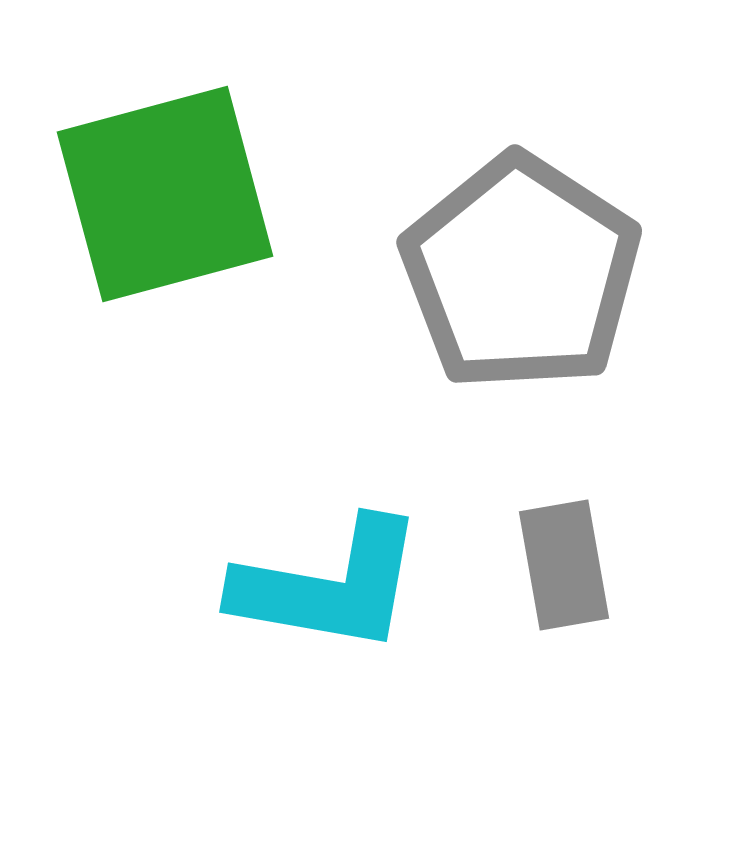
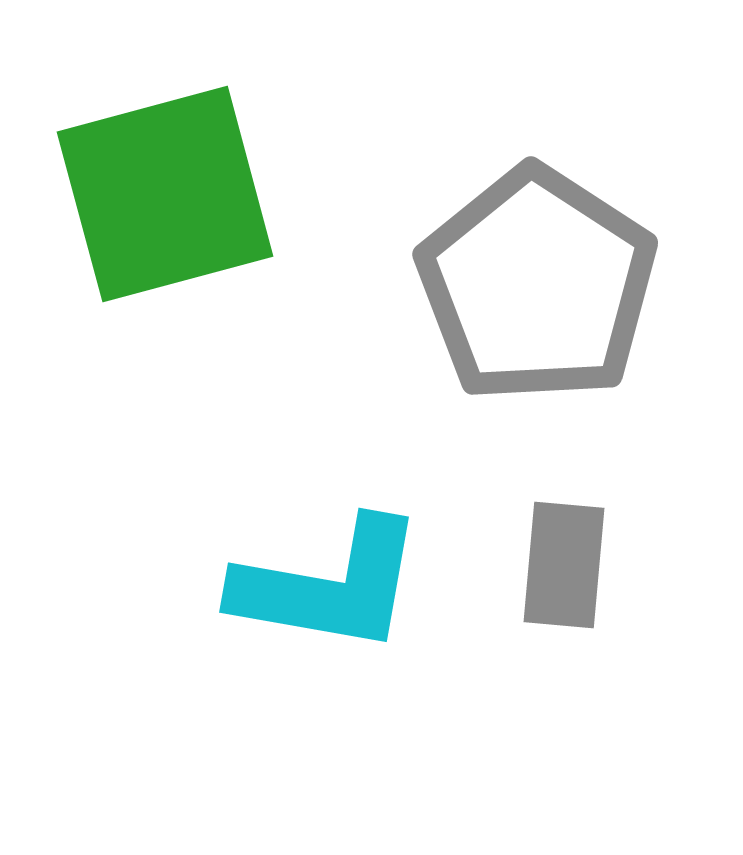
gray pentagon: moved 16 px right, 12 px down
gray rectangle: rotated 15 degrees clockwise
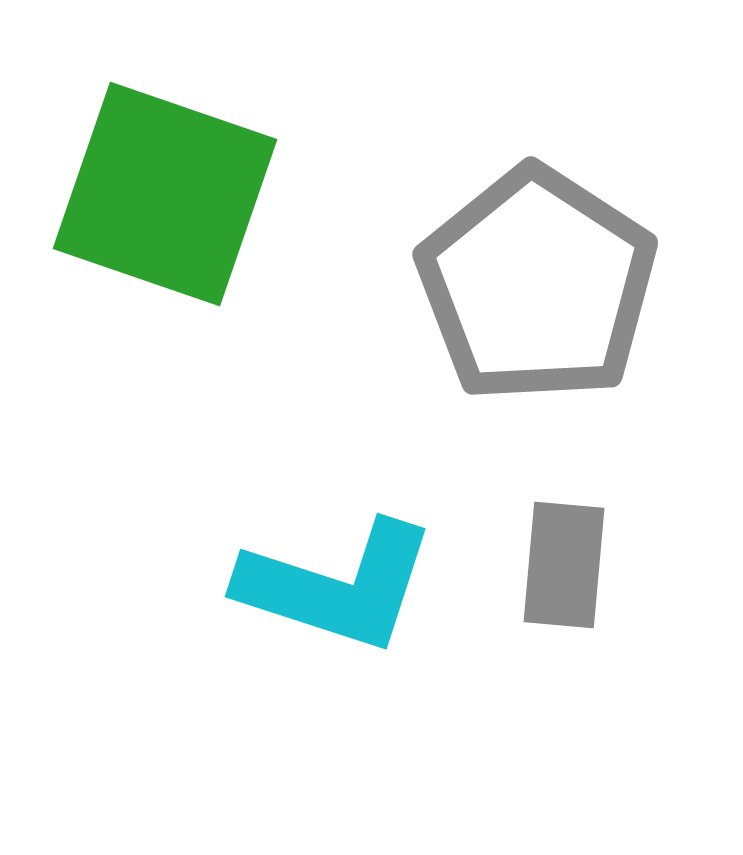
green square: rotated 34 degrees clockwise
cyan L-shape: moved 8 px right; rotated 8 degrees clockwise
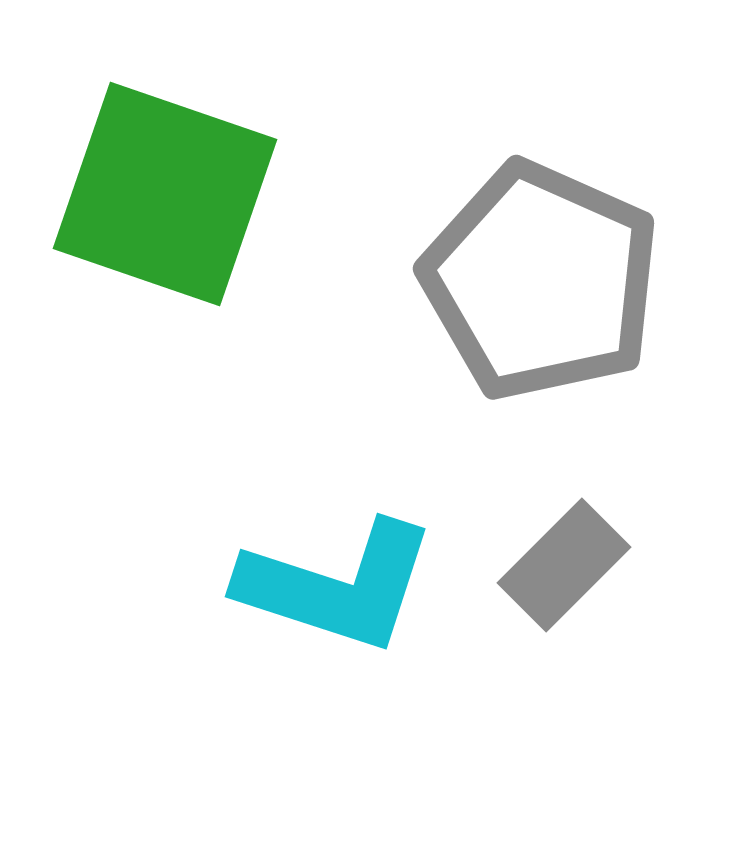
gray pentagon: moved 4 px right, 4 px up; rotated 9 degrees counterclockwise
gray rectangle: rotated 40 degrees clockwise
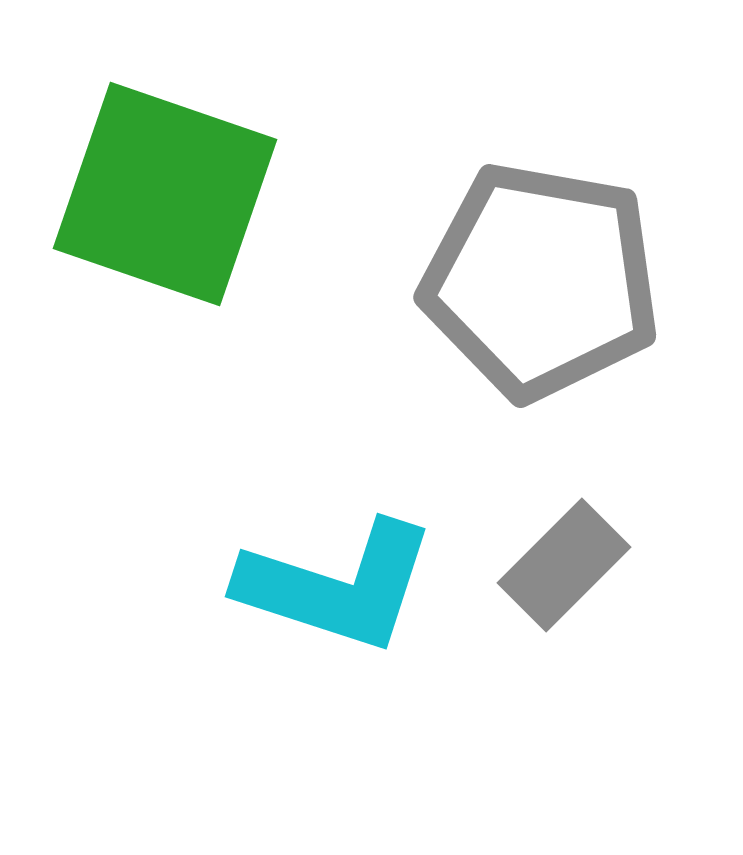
gray pentagon: rotated 14 degrees counterclockwise
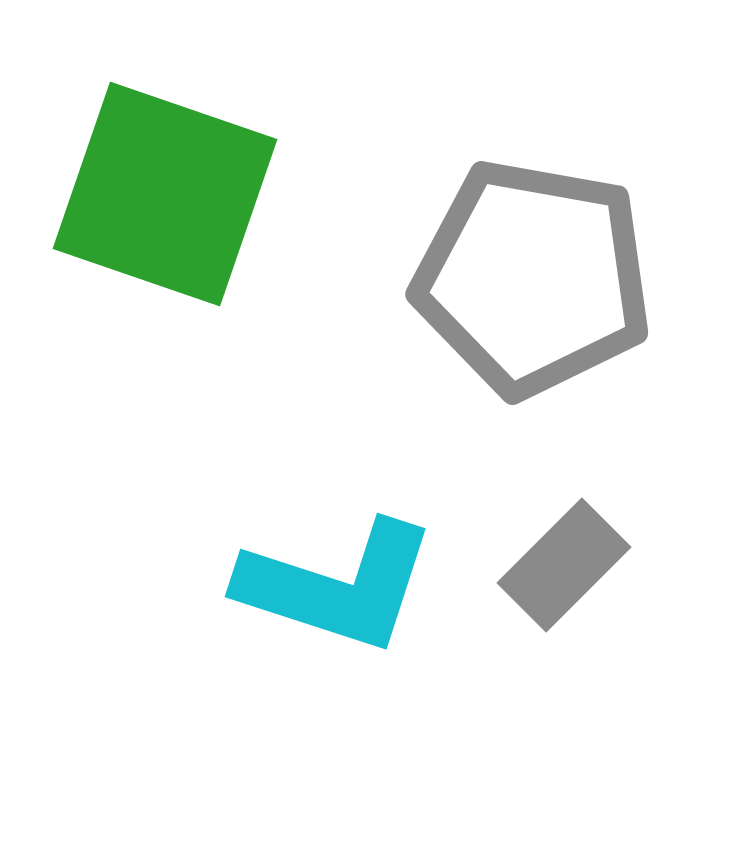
gray pentagon: moved 8 px left, 3 px up
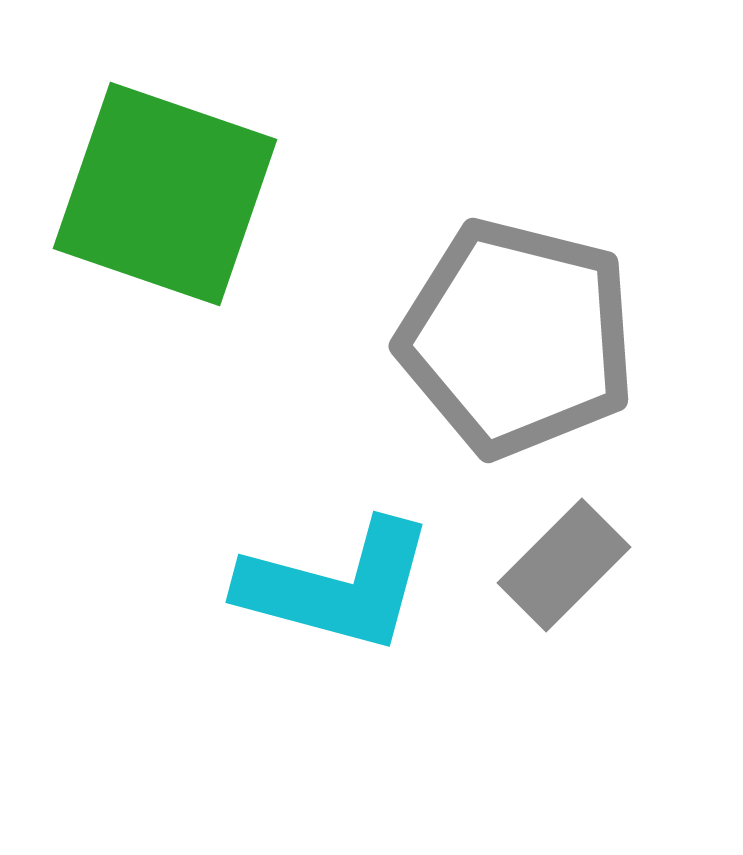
gray pentagon: moved 16 px left, 60 px down; rotated 4 degrees clockwise
cyan L-shape: rotated 3 degrees counterclockwise
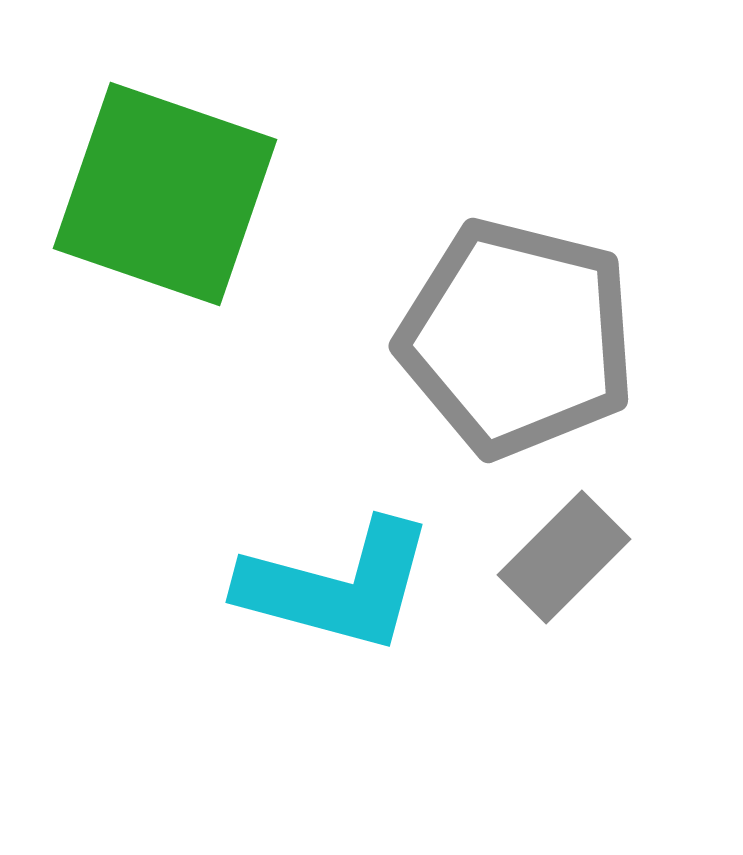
gray rectangle: moved 8 px up
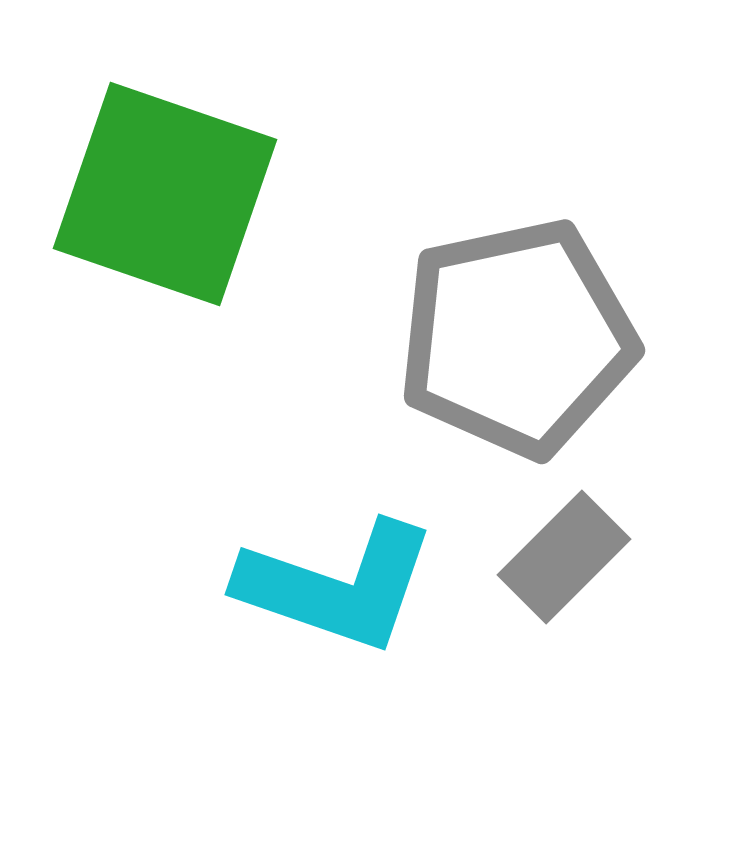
gray pentagon: rotated 26 degrees counterclockwise
cyan L-shape: rotated 4 degrees clockwise
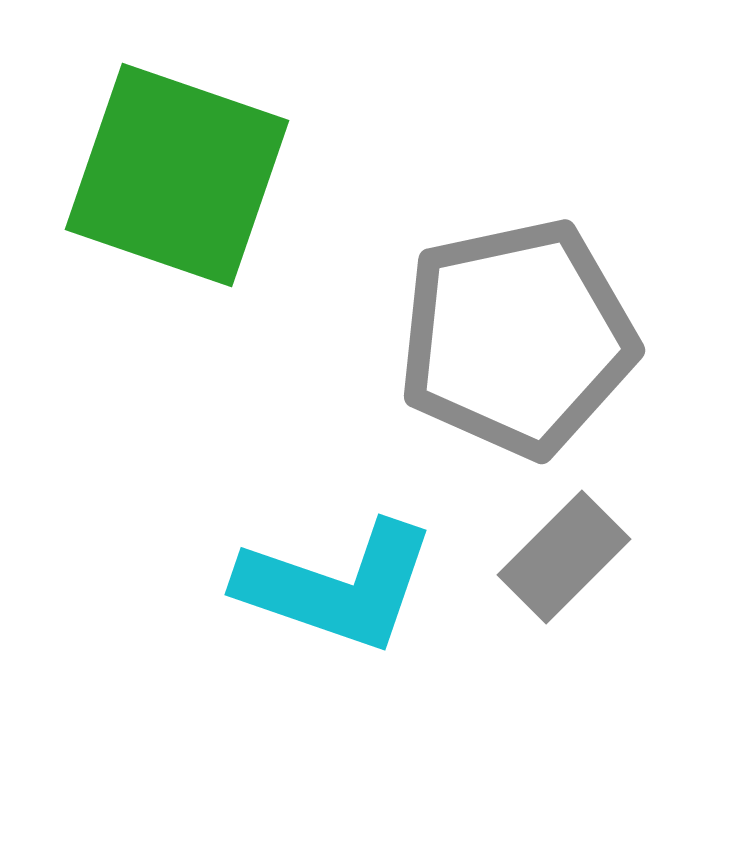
green square: moved 12 px right, 19 px up
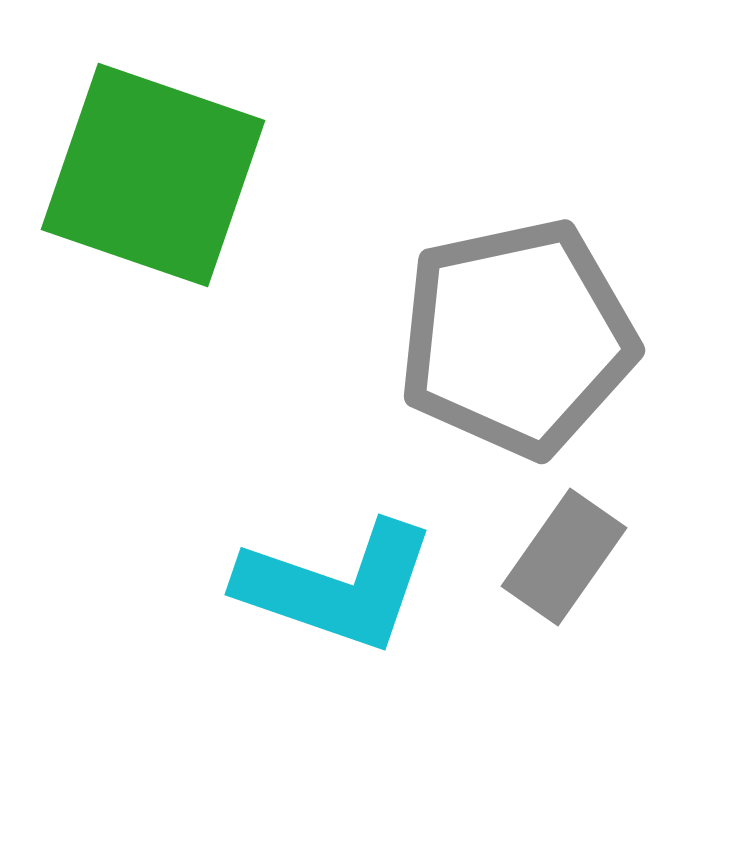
green square: moved 24 px left
gray rectangle: rotated 10 degrees counterclockwise
